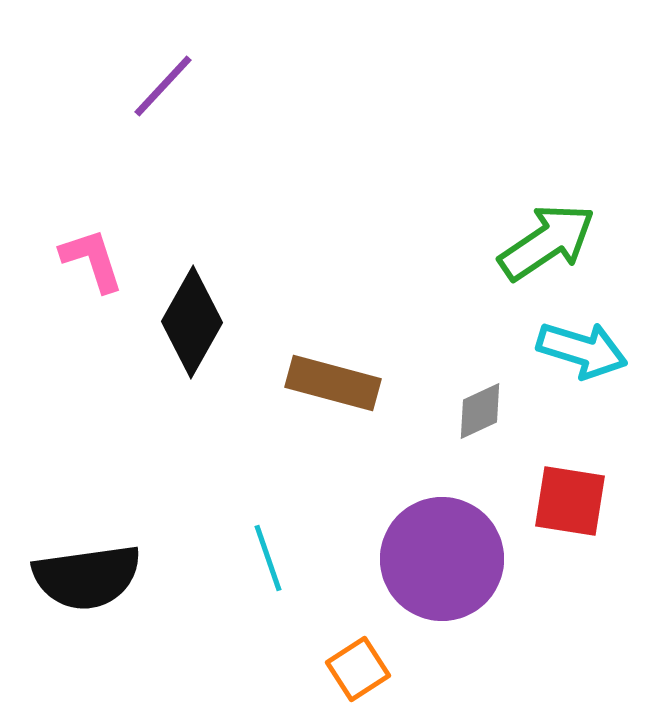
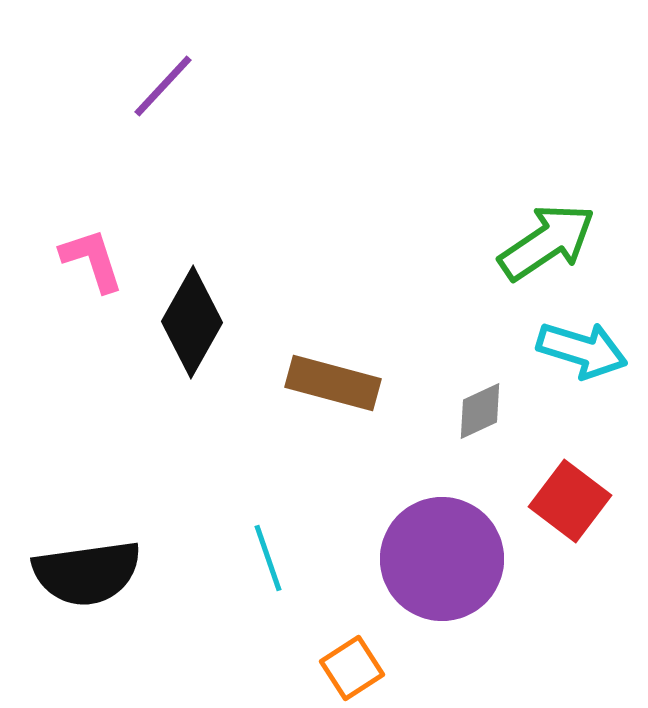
red square: rotated 28 degrees clockwise
black semicircle: moved 4 px up
orange square: moved 6 px left, 1 px up
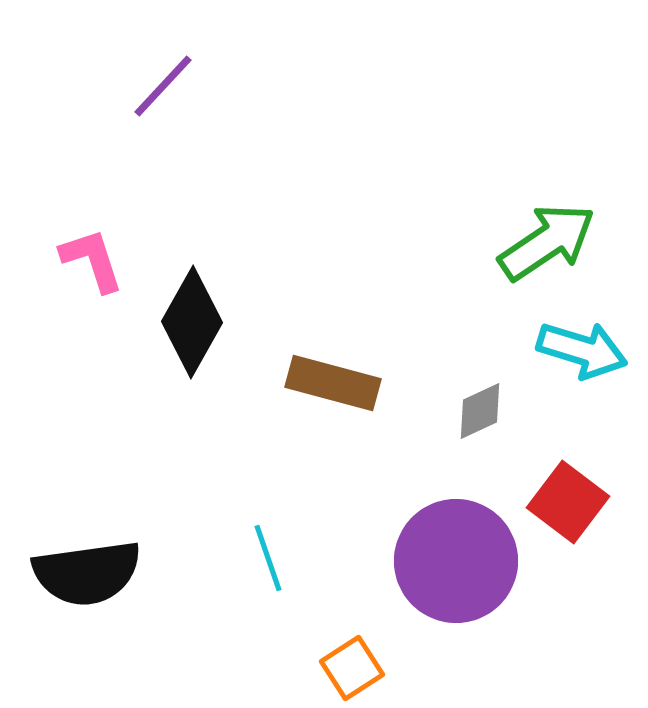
red square: moved 2 px left, 1 px down
purple circle: moved 14 px right, 2 px down
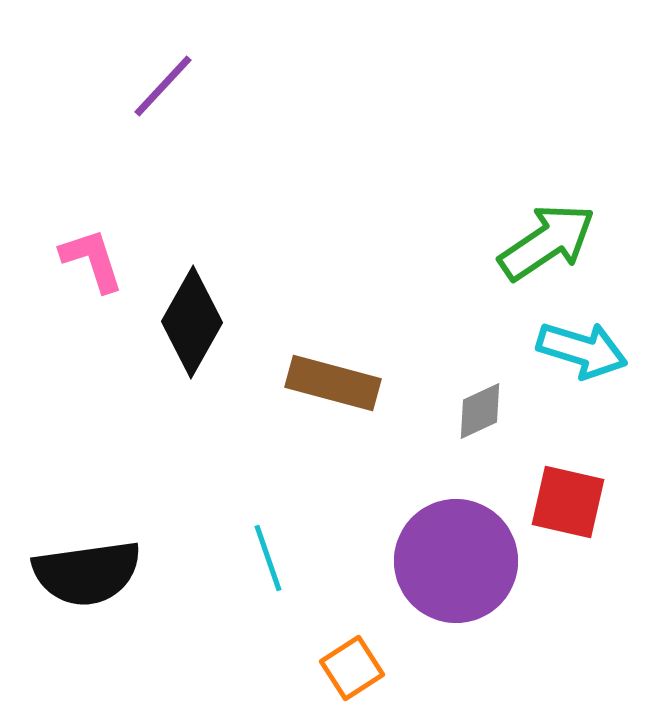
red square: rotated 24 degrees counterclockwise
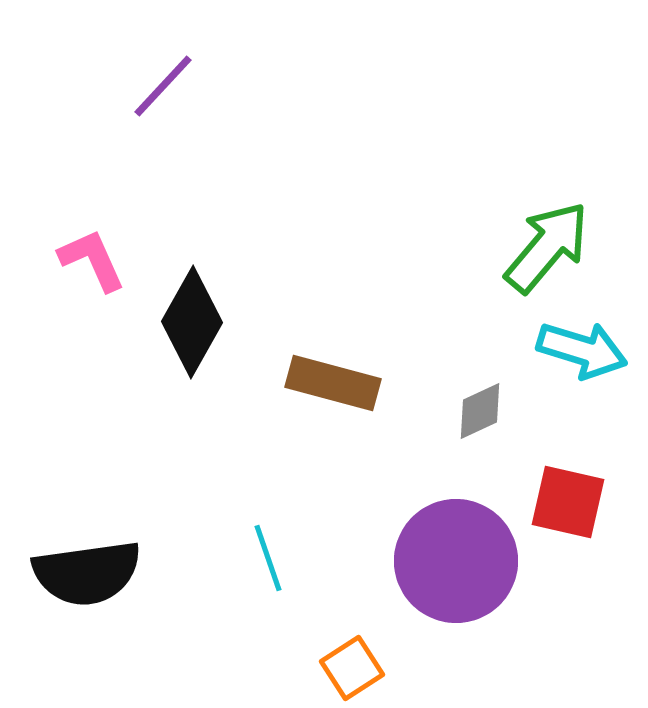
green arrow: moved 5 px down; rotated 16 degrees counterclockwise
pink L-shape: rotated 6 degrees counterclockwise
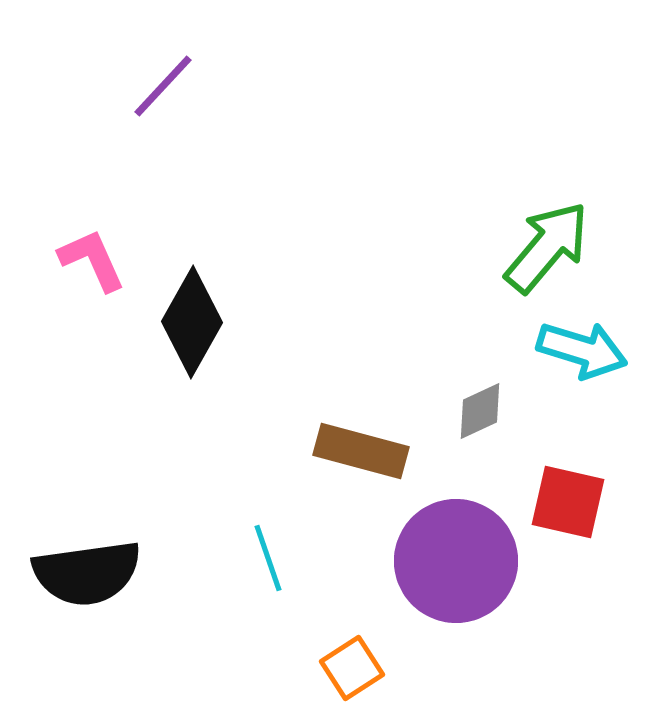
brown rectangle: moved 28 px right, 68 px down
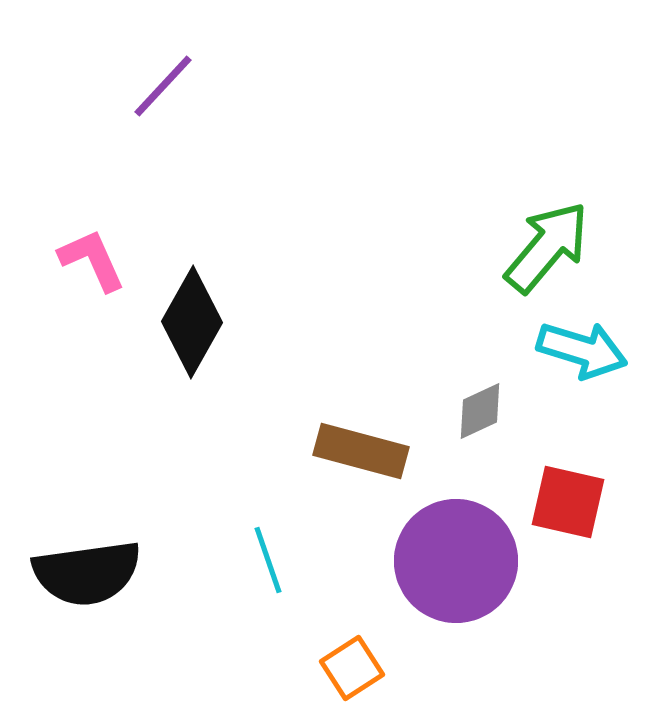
cyan line: moved 2 px down
